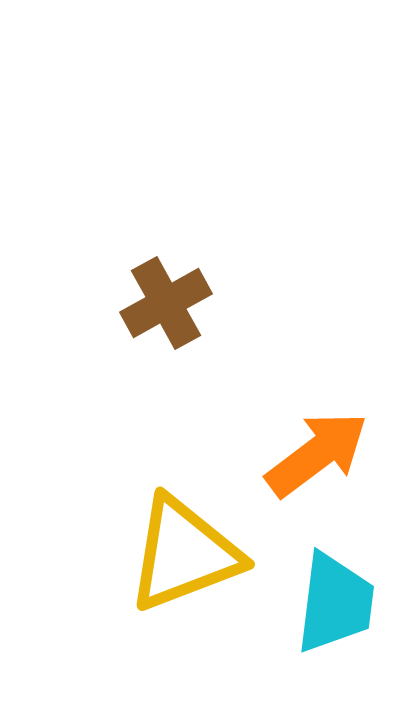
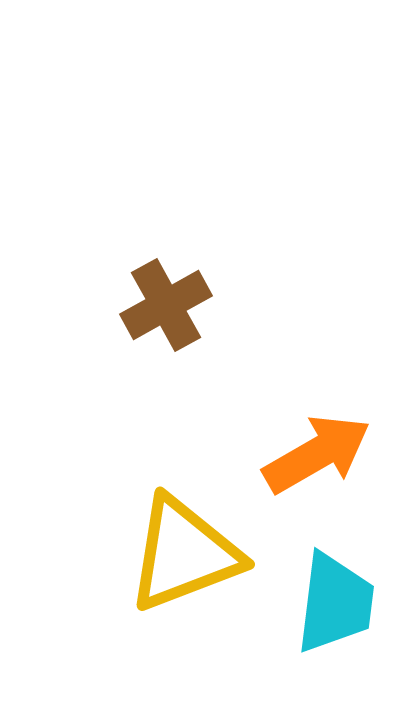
brown cross: moved 2 px down
orange arrow: rotated 7 degrees clockwise
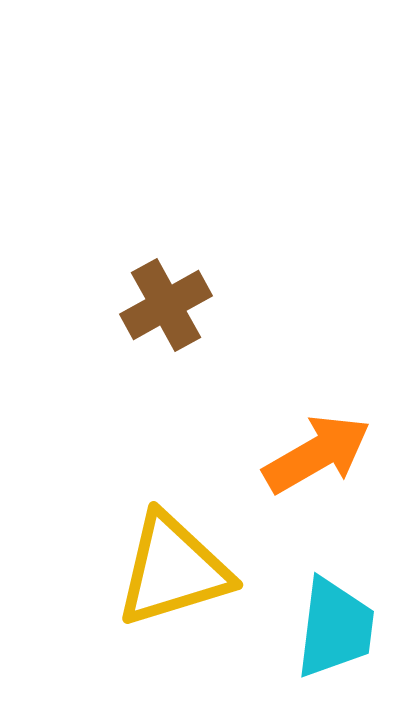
yellow triangle: moved 11 px left, 16 px down; rotated 4 degrees clockwise
cyan trapezoid: moved 25 px down
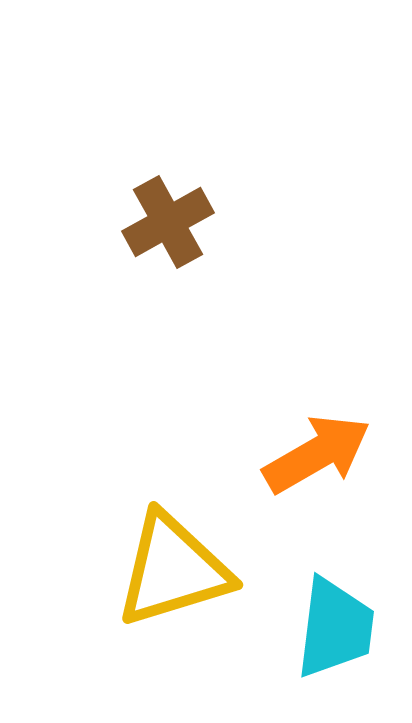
brown cross: moved 2 px right, 83 px up
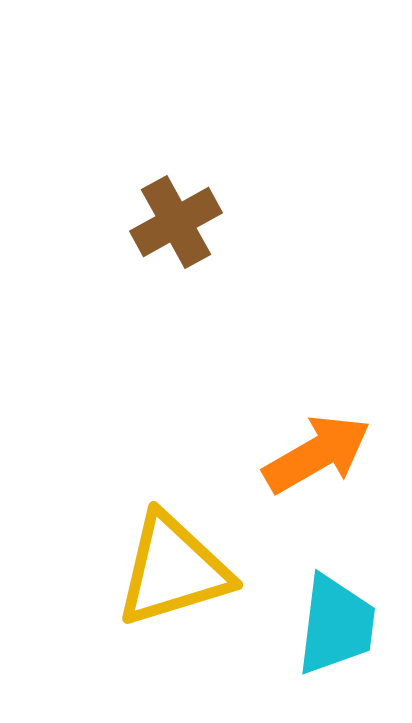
brown cross: moved 8 px right
cyan trapezoid: moved 1 px right, 3 px up
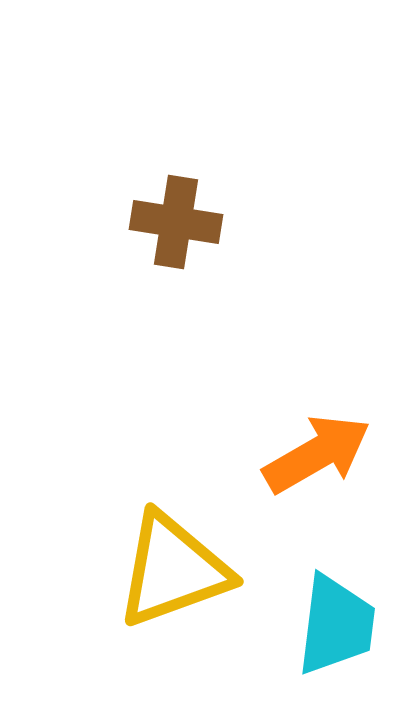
brown cross: rotated 38 degrees clockwise
yellow triangle: rotated 3 degrees counterclockwise
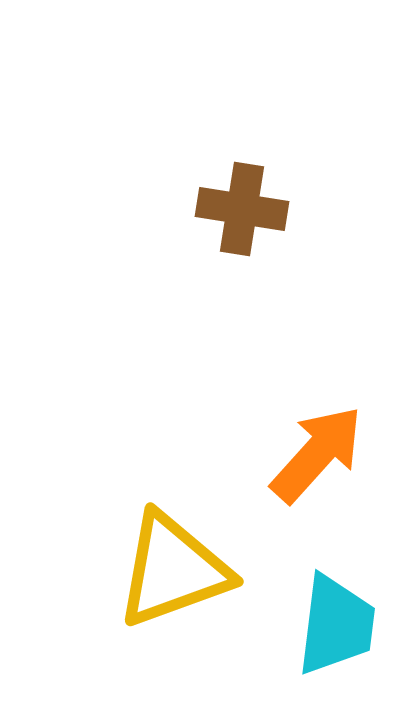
brown cross: moved 66 px right, 13 px up
orange arrow: rotated 18 degrees counterclockwise
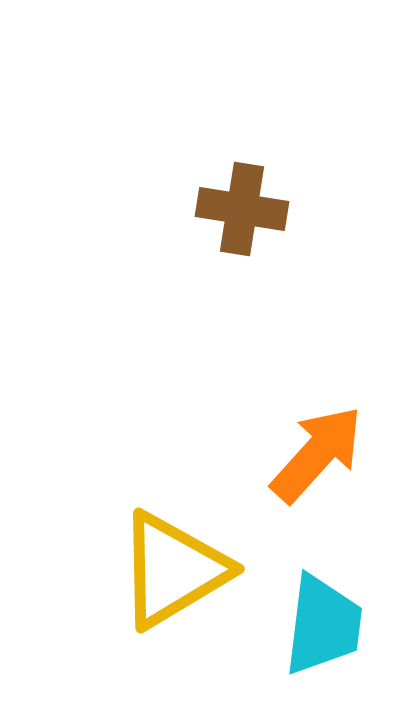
yellow triangle: rotated 11 degrees counterclockwise
cyan trapezoid: moved 13 px left
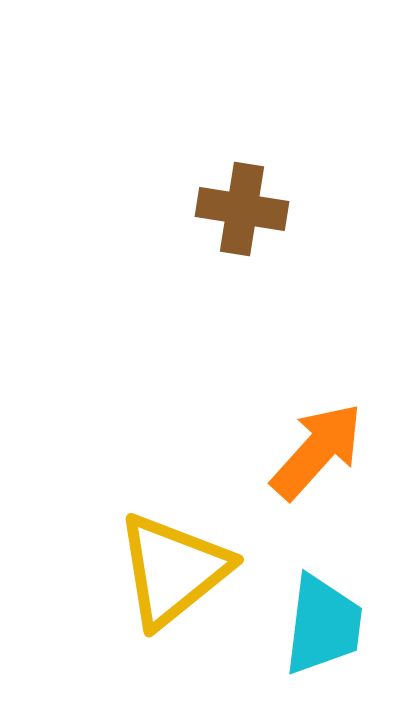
orange arrow: moved 3 px up
yellow triangle: rotated 8 degrees counterclockwise
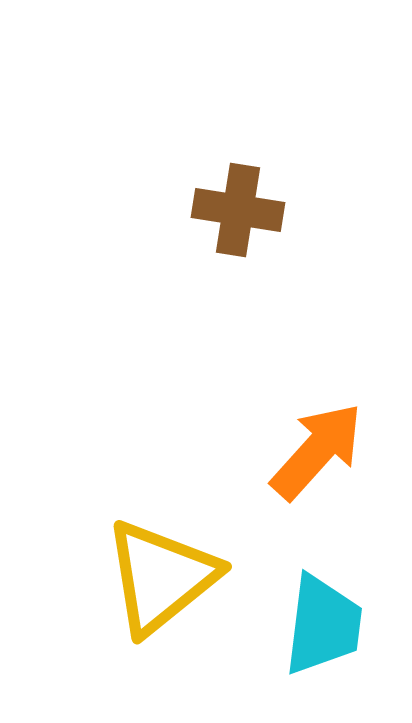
brown cross: moved 4 px left, 1 px down
yellow triangle: moved 12 px left, 7 px down
